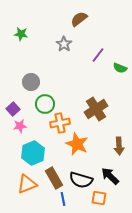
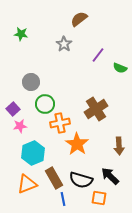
orange star: rotated 10 degrees clockwise
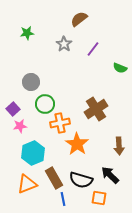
green star: moved 6 px right, 1 px up; rotated 16 degrees counterclockwise
purple line: moved 5 px left, 6 px up
black arrow: moved 1 px up
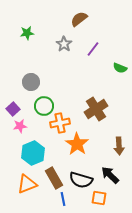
green circle: moved 1 px left, 2 px down
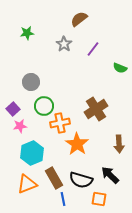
brown arrow: moved 2 px up
cyan hexagon: moved 1 px left
orange square: moved 1 px down
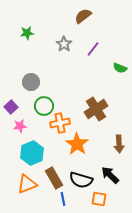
brown semicircle: moved 4 px right, 3 px up
purple square: moved 2 px left, 2 px up
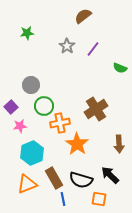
gray star: moved 3 px right, 2 px down
gray circle: moved 3 px down
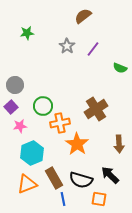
gray circle: moved 16 px left
green circle: moved 1 px left
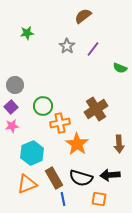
pink star: moved 8 px left
black arrow: rotated 48 degrees counterclockwise
black semicircle: moved 2 px up
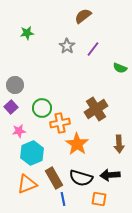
green circle: moved 1 px left, 2 px down
pink star: moved 7 px right, 5 px down
